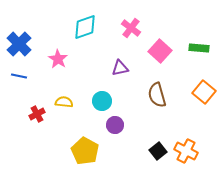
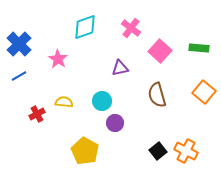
blue line: rotated 42 degrees counterclockwise
purple circle: moved 2 px up
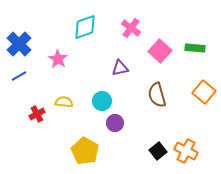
green rectangle: moved 4 px left
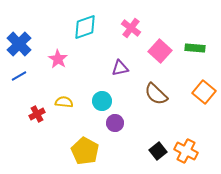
brown semicircle: moved 1 px left, 1 px up; rotated 30 degrees counterclockwise
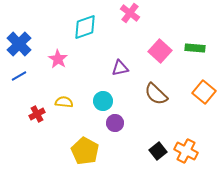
pink cross: moved 1 px left, 15 px up
cyan circle: moved 1 px right
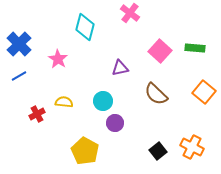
cyan diamond: rotated 56 degrees counterclockwise
orange cross: moved 6 px right, 4 px up
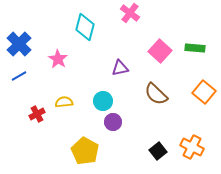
yellow semicircle: rotated 12 degrees counterclockwise
purple circle: moved 2 px left, 1 px up
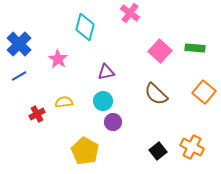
purple triangle: moved 14 px left, 4 px down
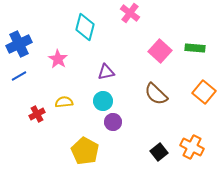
blue cross: rotated 20 degrees clockwise
black square: moved 1 px right, 1 px down
